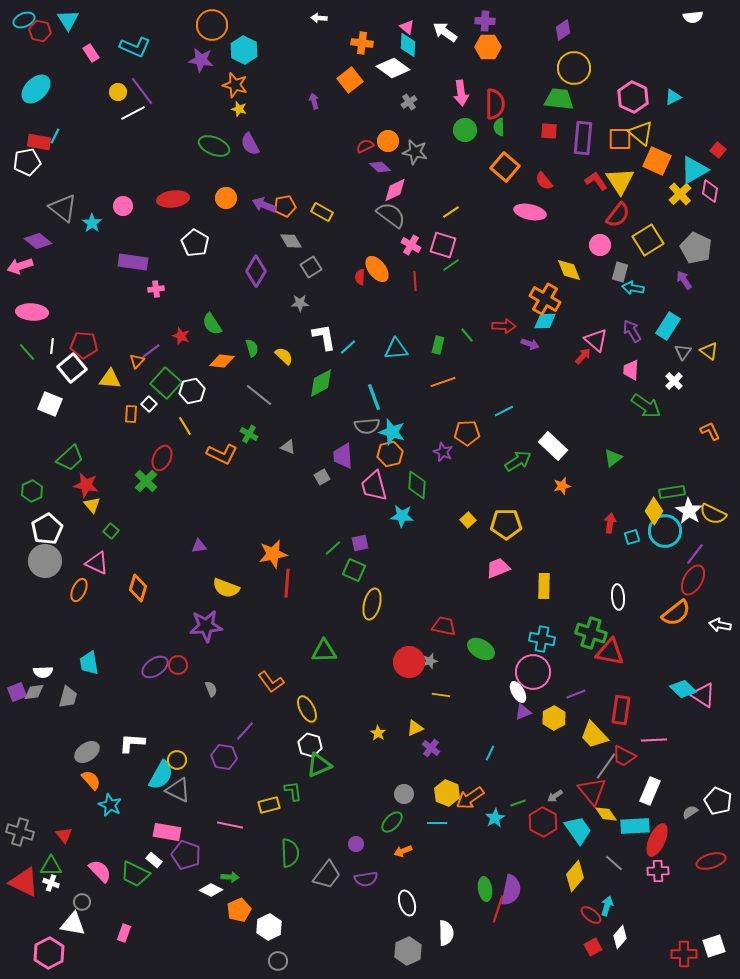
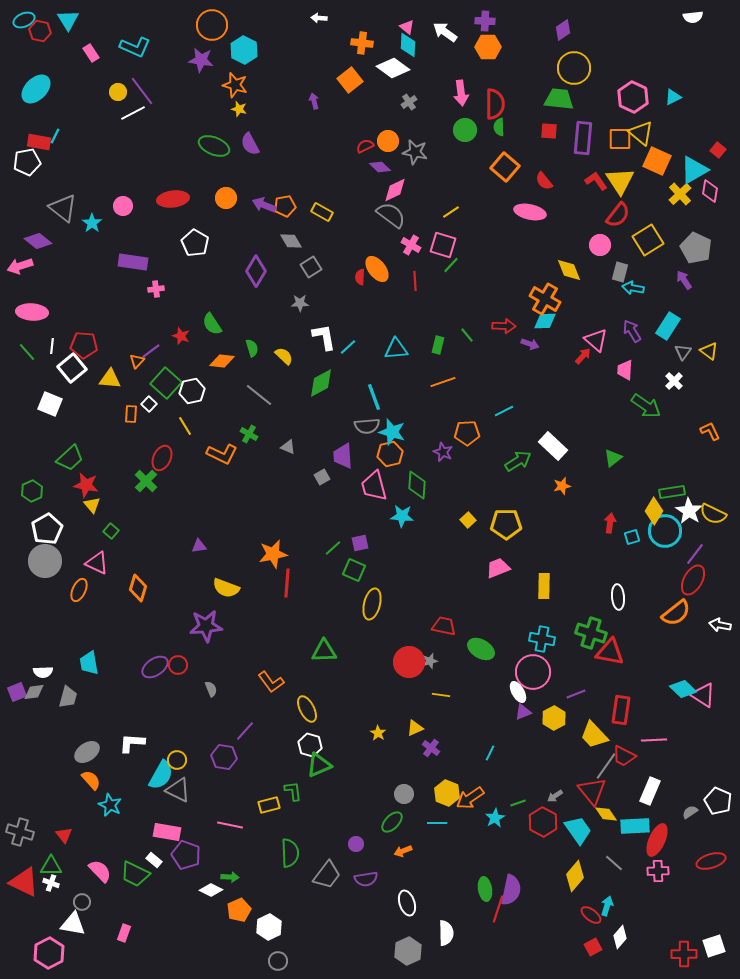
green line at (451, 265): rotated 12 degrees counterclockwise
pink trapezoid at (631, 370): moved 6 px left
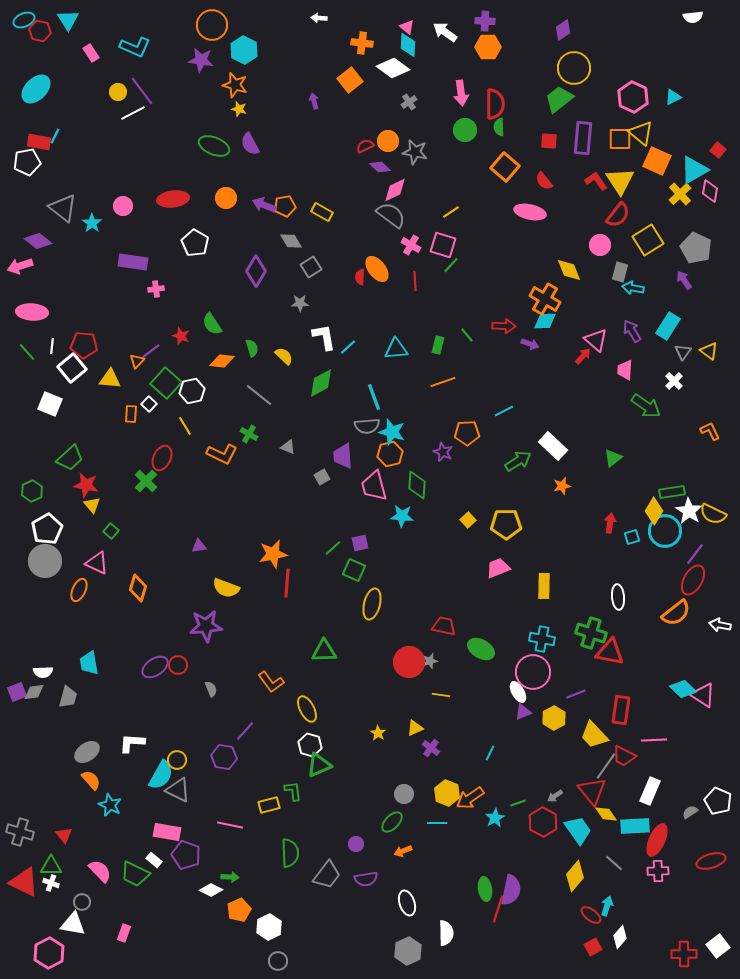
green trapezoid at (559, 99): rotated 44 degrees counterclockwise
red square at (549, 131): moved 10 px down
white square at (714, 946): moved 4 px right; rotated 20 degrees counterclockwise
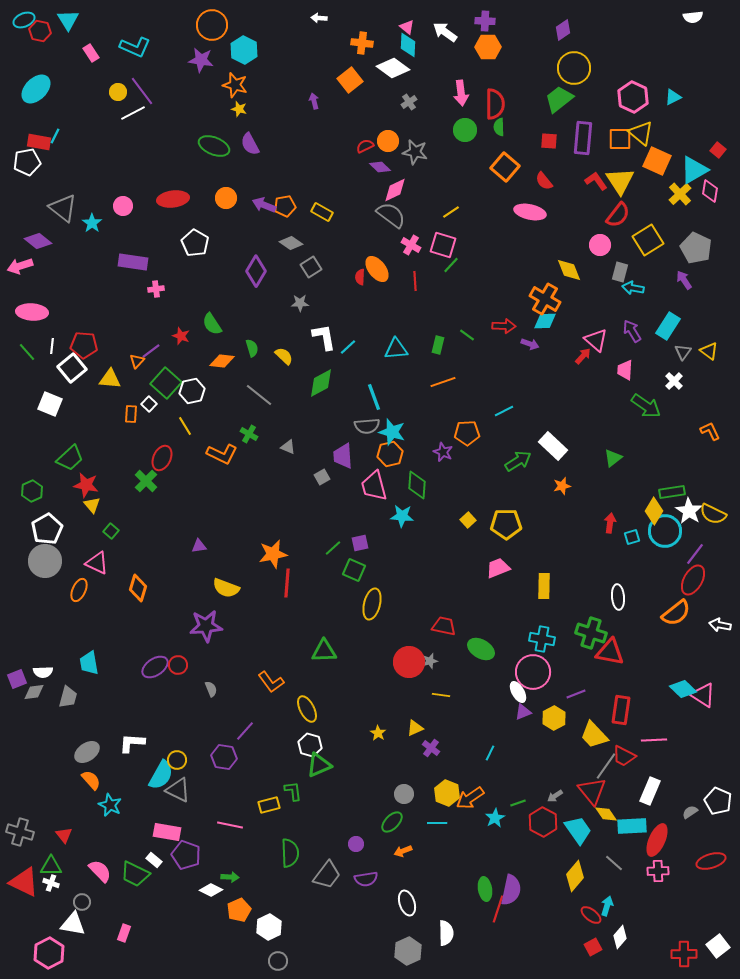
gray diamond at (291, 241): moved 2 px down; rotated 25 degrees counterclockwise
green line at (467, 335): rotated 14 degrees counterclockwise
purple square at (17, 692): moved 13 px up
cyan rectangle at (635, 826): moved 3 px left
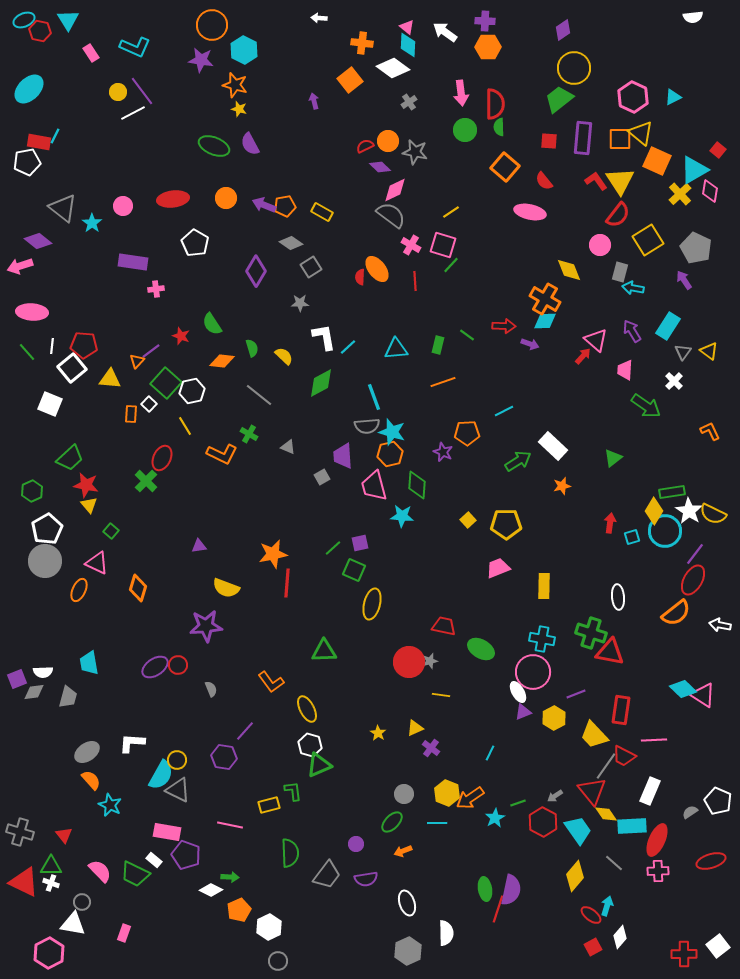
cyan ellipse at (36, 89): moved 7 px left
yellow triangle at (92, 505): moved 3 px left
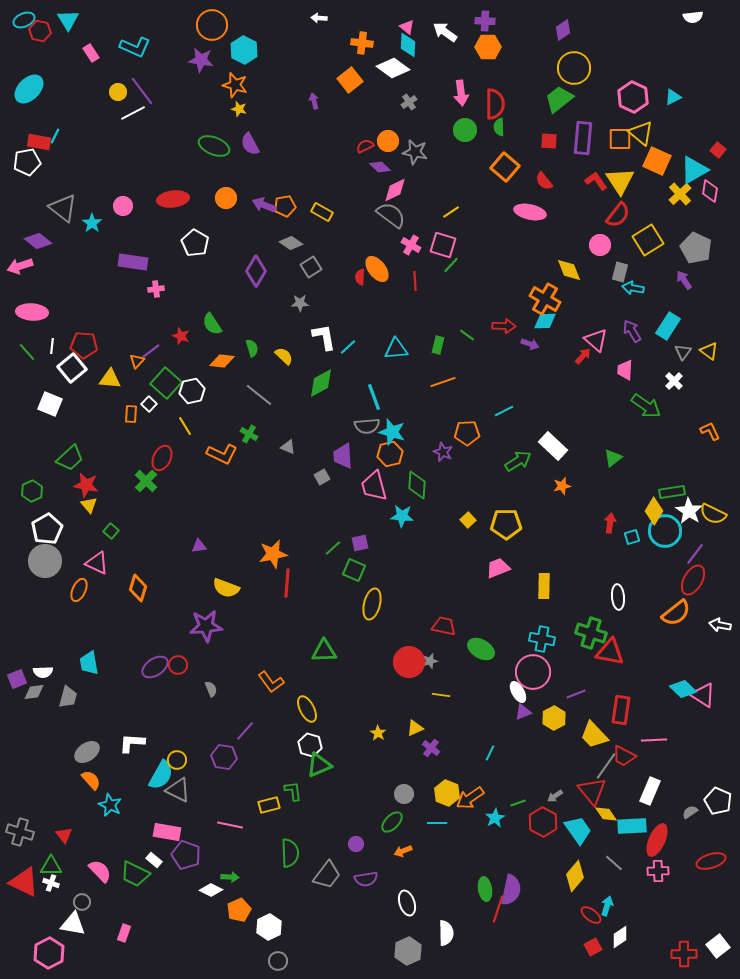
white diamond at (620, 937): rotated 15 degrees clockwise
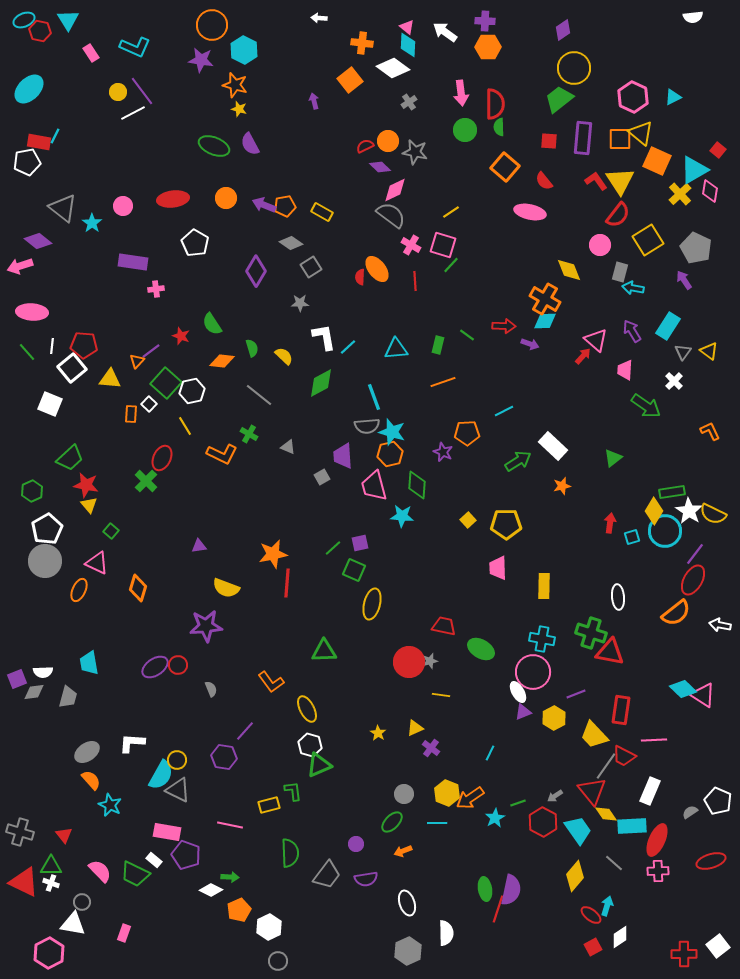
pink trapezoid at (498, 568): rotated 70 degrees counterclockwise
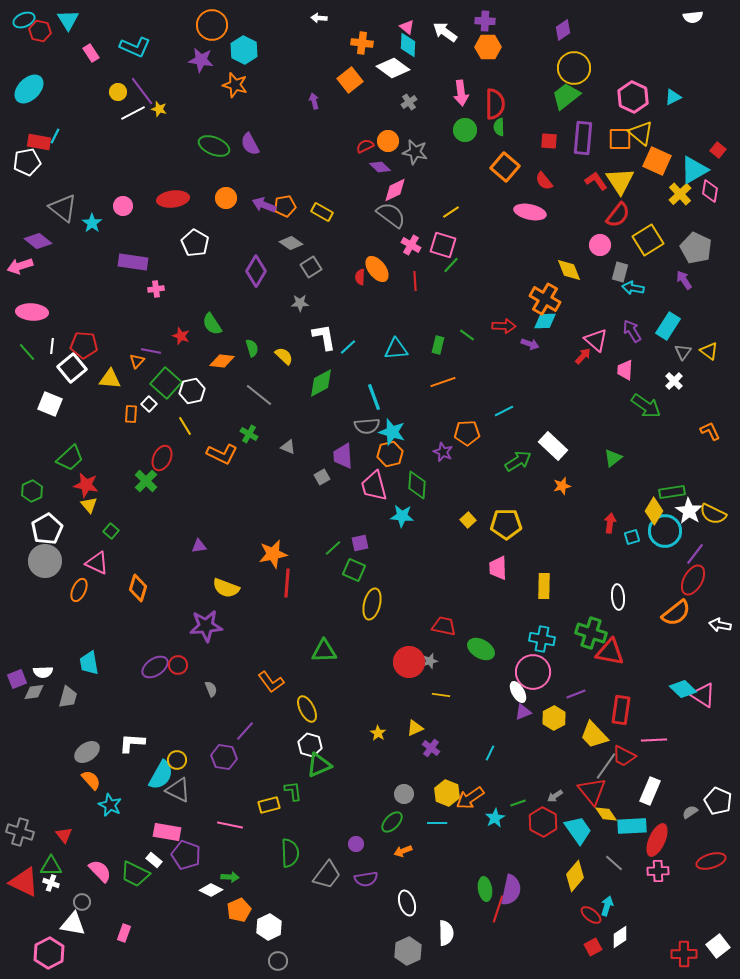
green trapezoid at (559, 99): moved 7 px right, 3 px up
yellow star at (239, 109): moved 80 px left
purple line at (151, 351): rotated 48 degrees clockwise
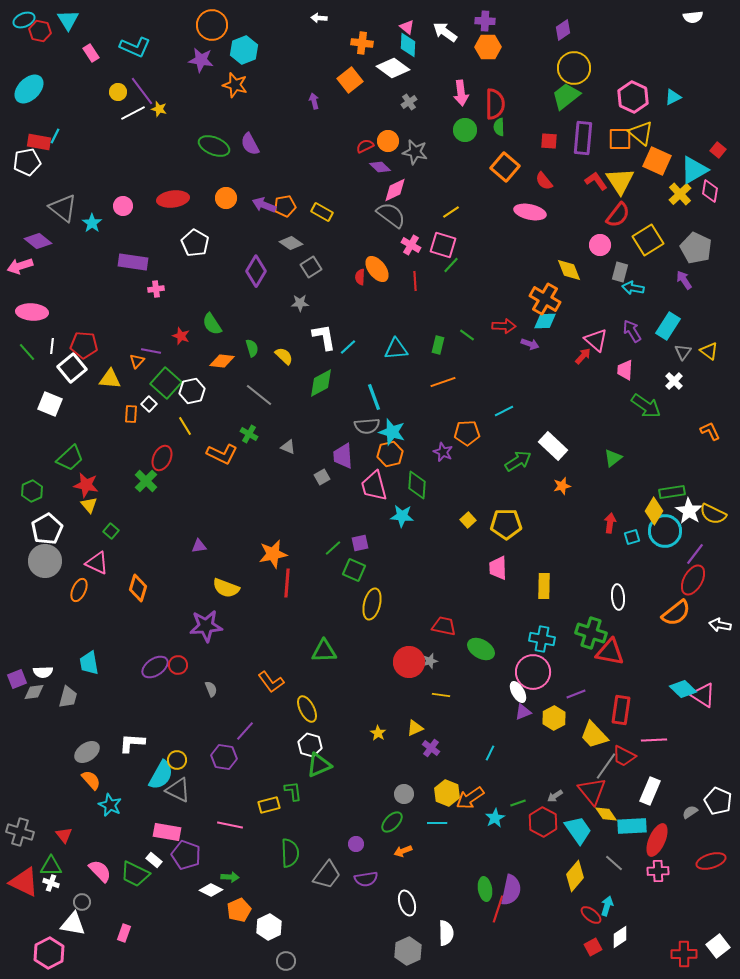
cyan hexagon at (244, 50): rotated 12 degrees clockwise
gray circle at (278, 961): moved 8 px right
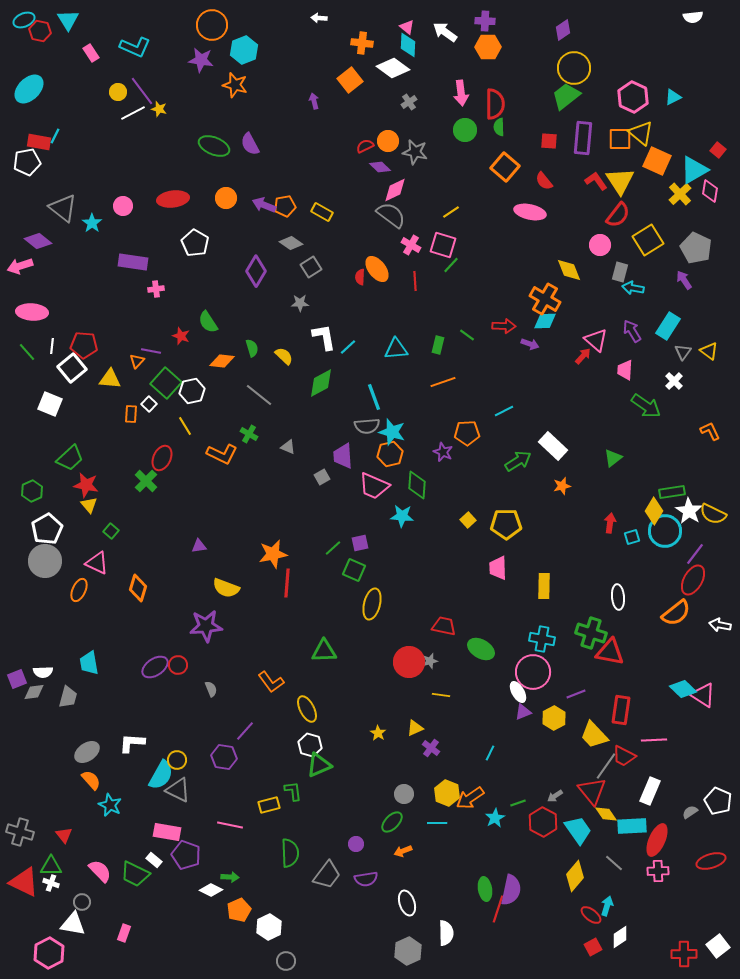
green semicircle at (212, 324): moved 4 px left, 2 px up
pink trapezoid at (374, 486): rotated 52 degrees counterclockwise
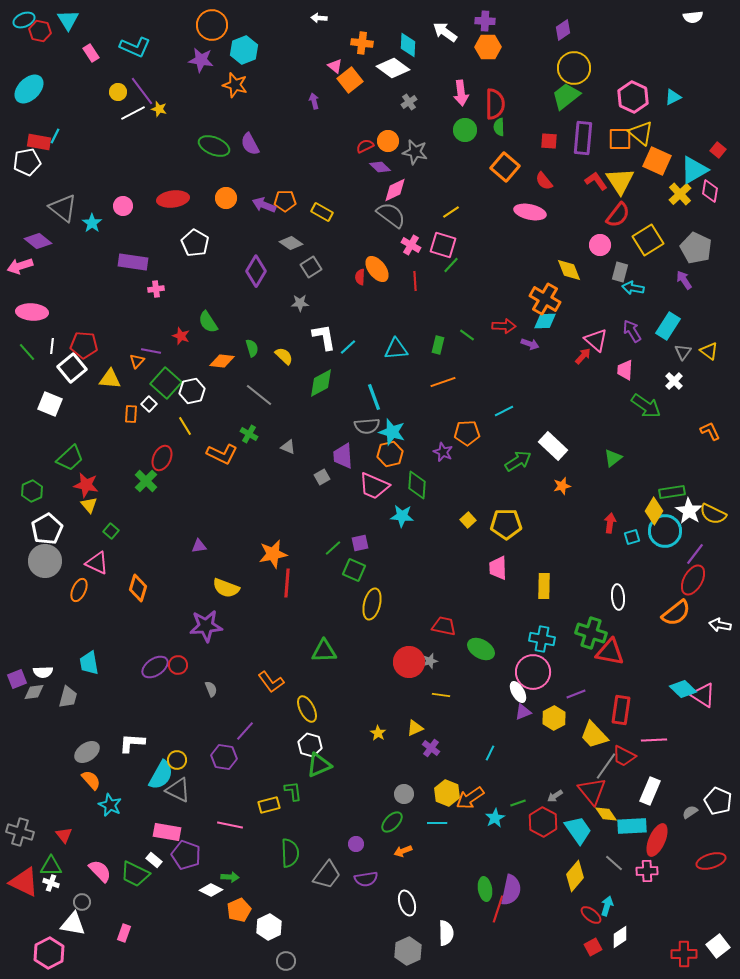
pink triangle at (407, 27): moved 72 px left, 39 px down
orange pentagon at (285, 206): moved 5 px up; rotated 10 degrees clockwise
pink cross at (658, 871): moved 11 px left
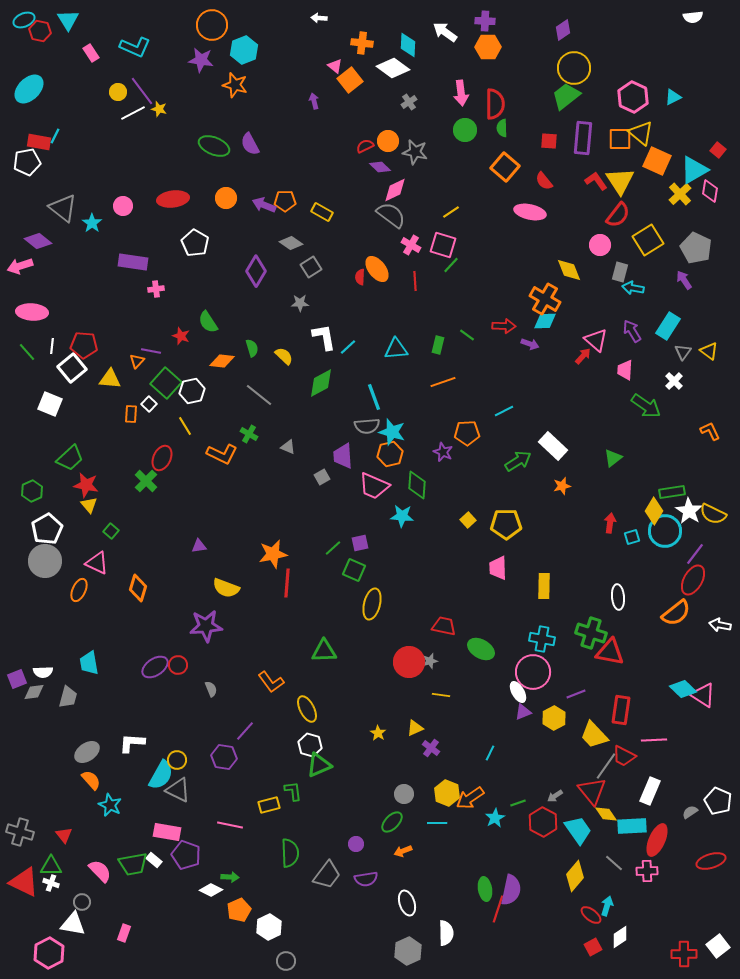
green semicircle at (499, 127): moved 3 px right, 1 px down
green trapezoid at (135, 874): moved 2 px left, 10 px up; rotated 36 degrees counterclockwise
